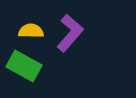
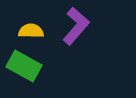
purple L-shape: moved 6 px right, 7 px up
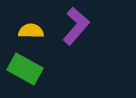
green rectangle: moved 1 px right, 3 px down
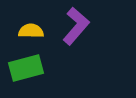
green rectangle: moved 1 px right, 1 px up; rotated 44 degrees counterclockwise
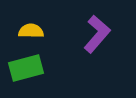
purple L-shape: moved 21 px right, 8 px down
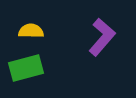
purple L-shape: moved 5 px right, 3 px down
